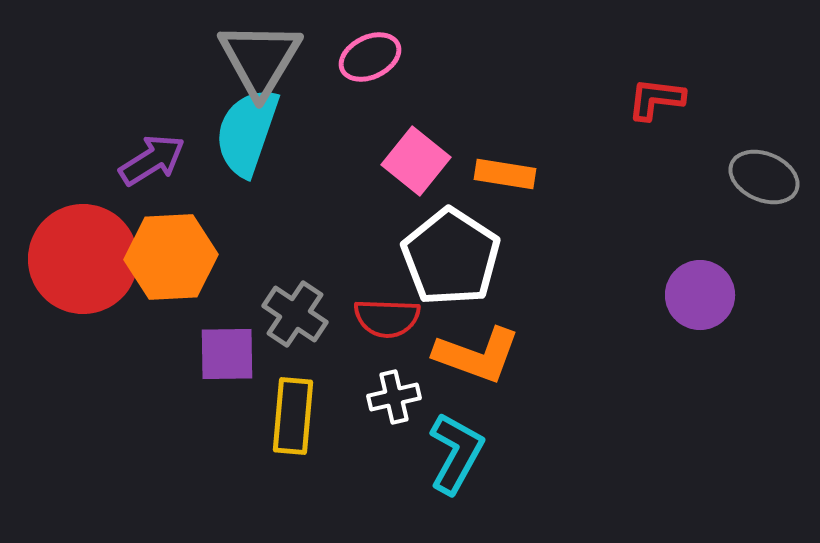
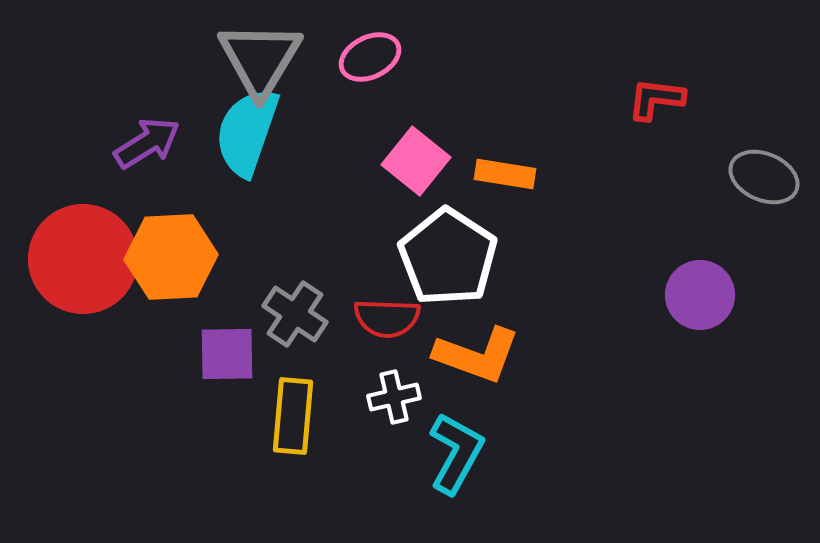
purple arrow: moved 5 px left, 17 px up
white pentagon: moved 3 px left
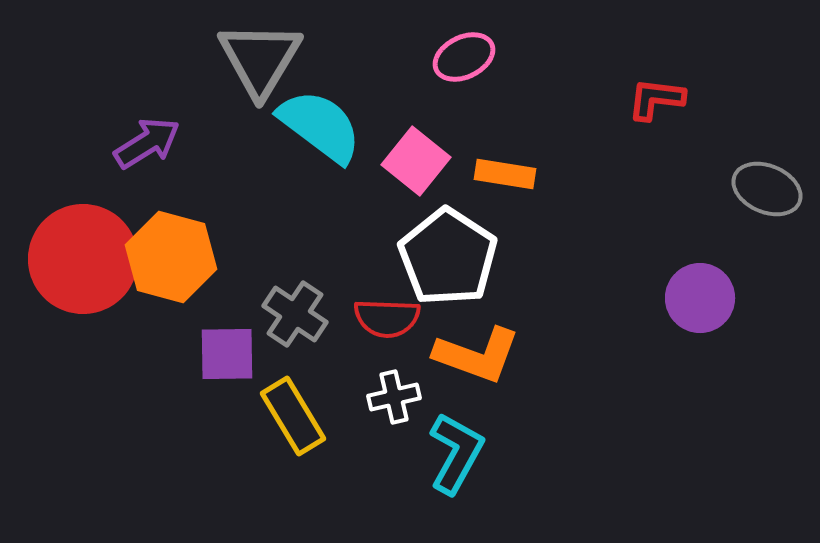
pink ellipse: moved 94 px right
cyan semicircle: moved 73 px right, 6 px up; rotated 108 degrees clockwise
gray ellipse: moved 3 px right, 12 px down
orange hexagon: rotated 18 degrees clockwise
purple circle: moved 3 px down
yellow rectangle: rotated 36 degrees counterclockwise
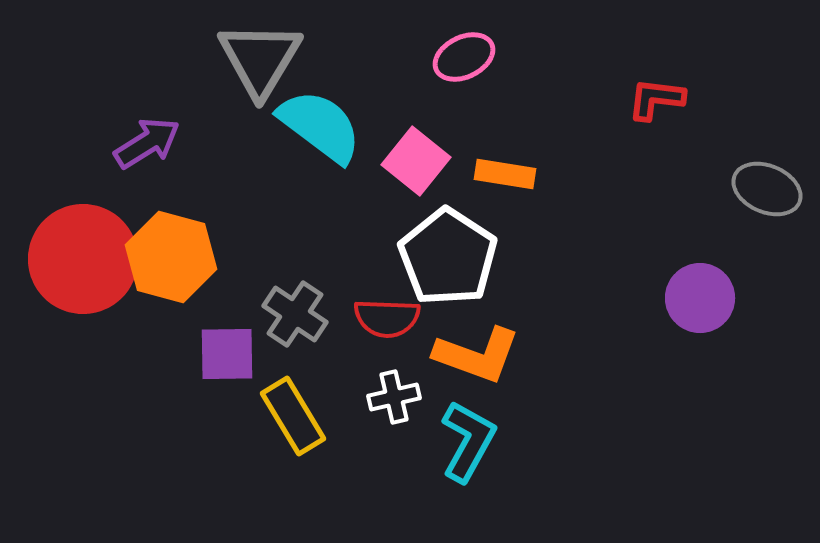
cyan L-shape: moved 12 px right, 12 px up
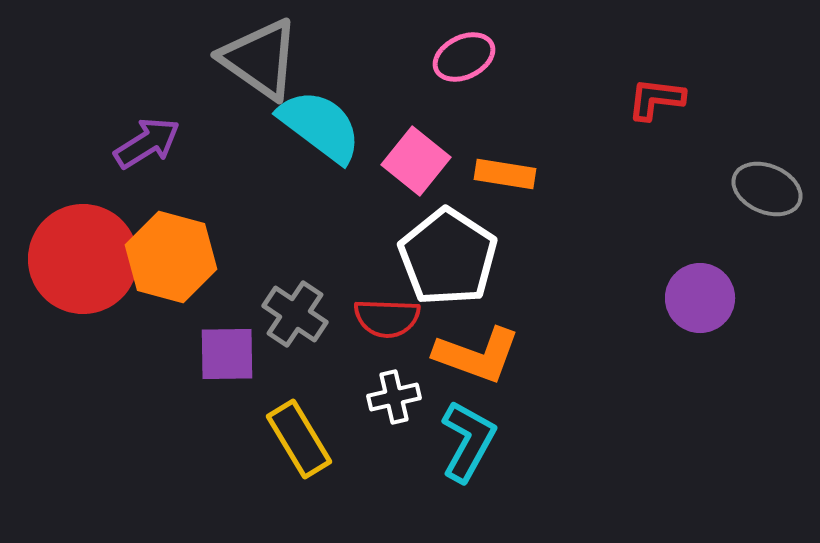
gray triangle: rotated 26 degrees counterclockwise
yellow rectangle: moved 6 px right, 23 px down
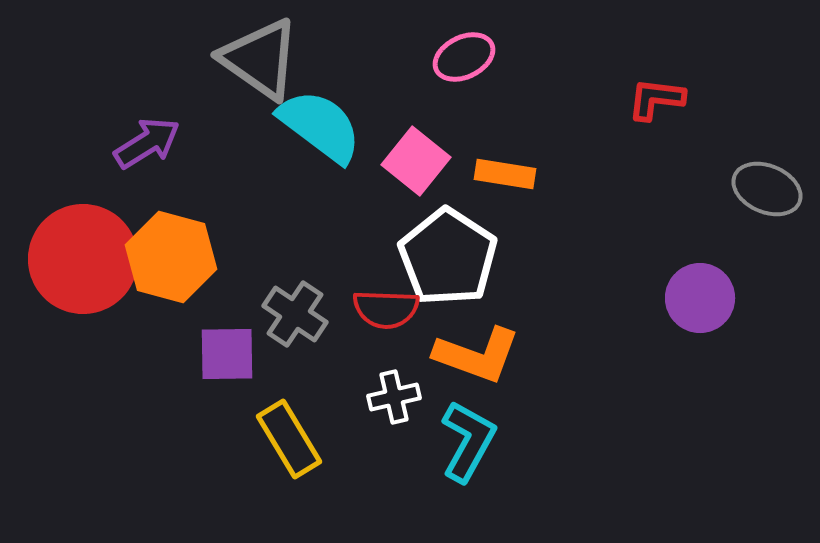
red semicircle: moved 1 px left, 9 px up
yellow rectangle: moved 10 px left
